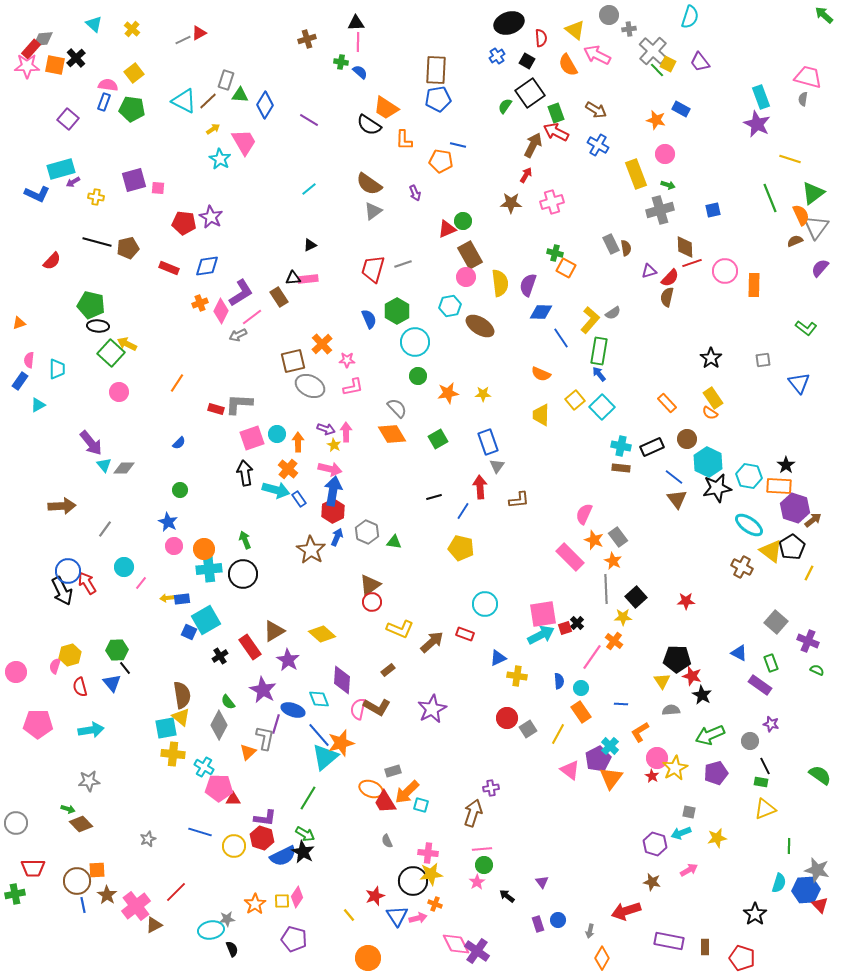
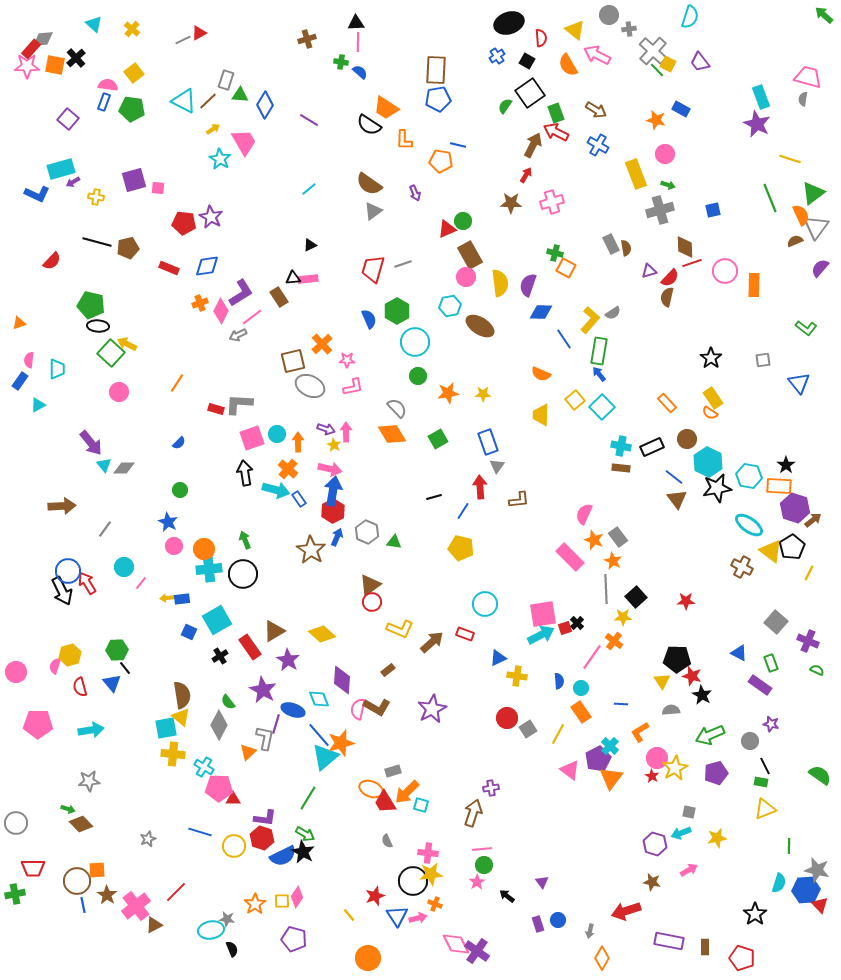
blue line at (561, 338): moved 3 px right, 1 px down
cyan square at (206, 620): moved 11 px right
gray star at (227, 919): rotated 14 degrees clockwise
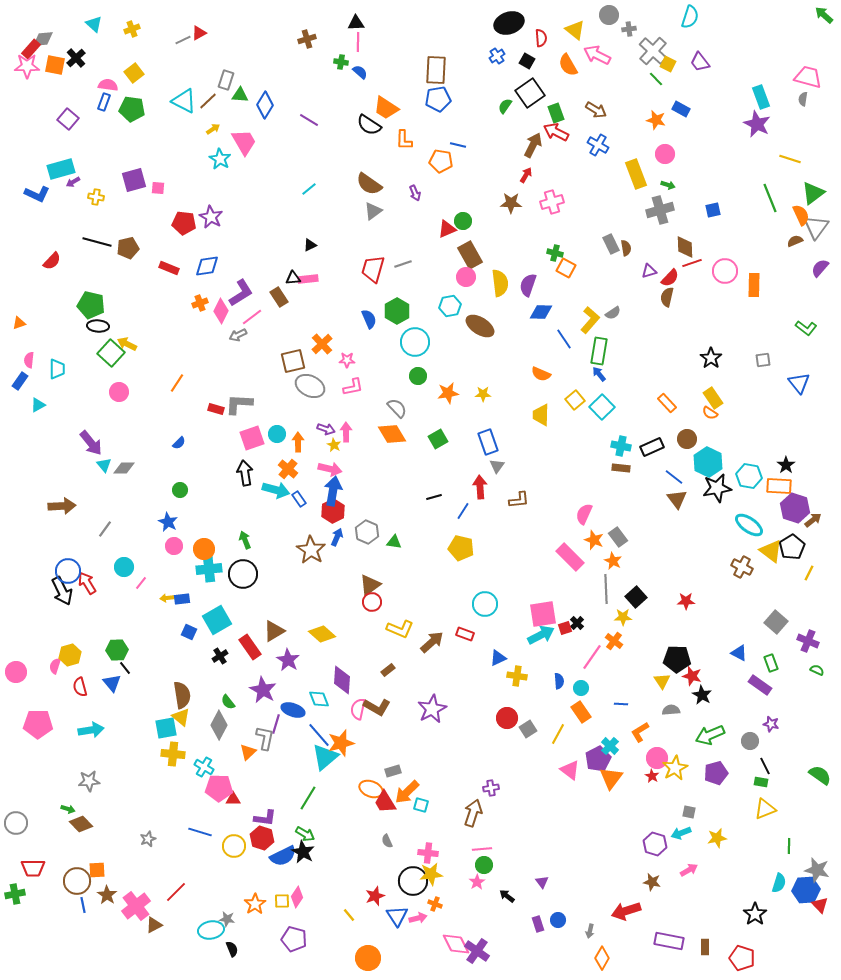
yellow cross at (132, 29): rotated 28 degrees clockwise
green line at (657, 70): moved 1 px left, 9 px down
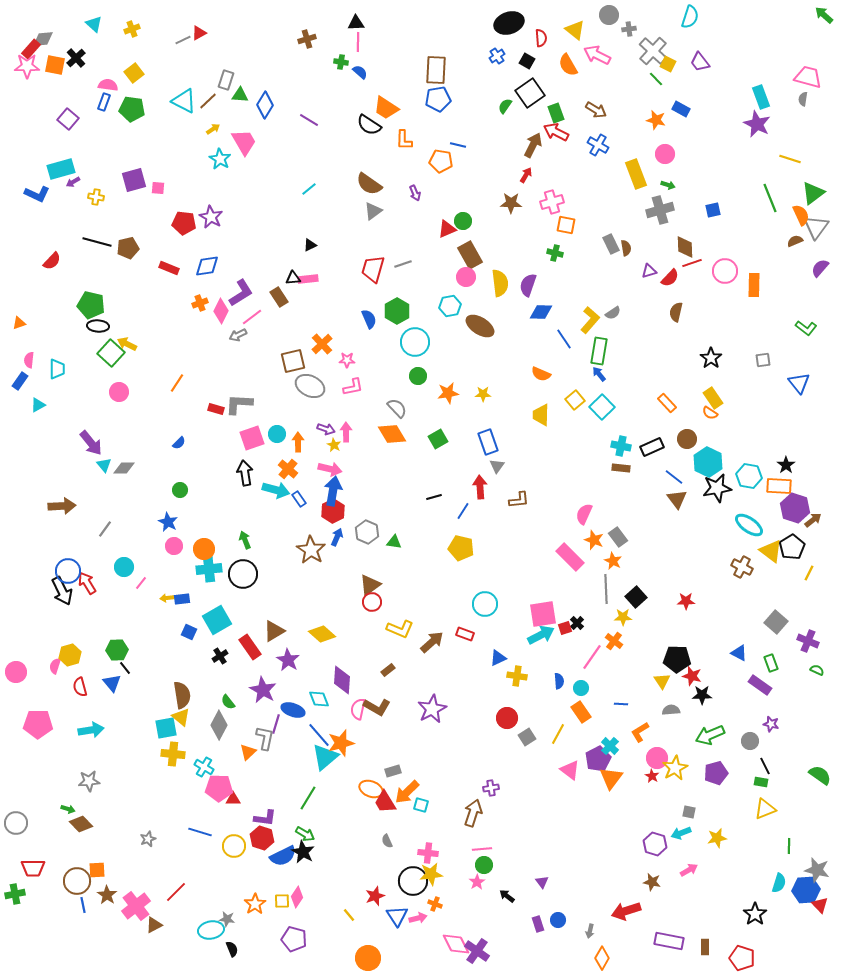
orange square at (566, 268): moved 43 px up; rotated 18 degrees counterclockwise
brown semicircle at (667, 297): moved 9 px right, 15 px down
black star at (702, 695): rotated 30 degrees counterclockwise
gray square at (528, 729): moved 1 px left, 8 px down
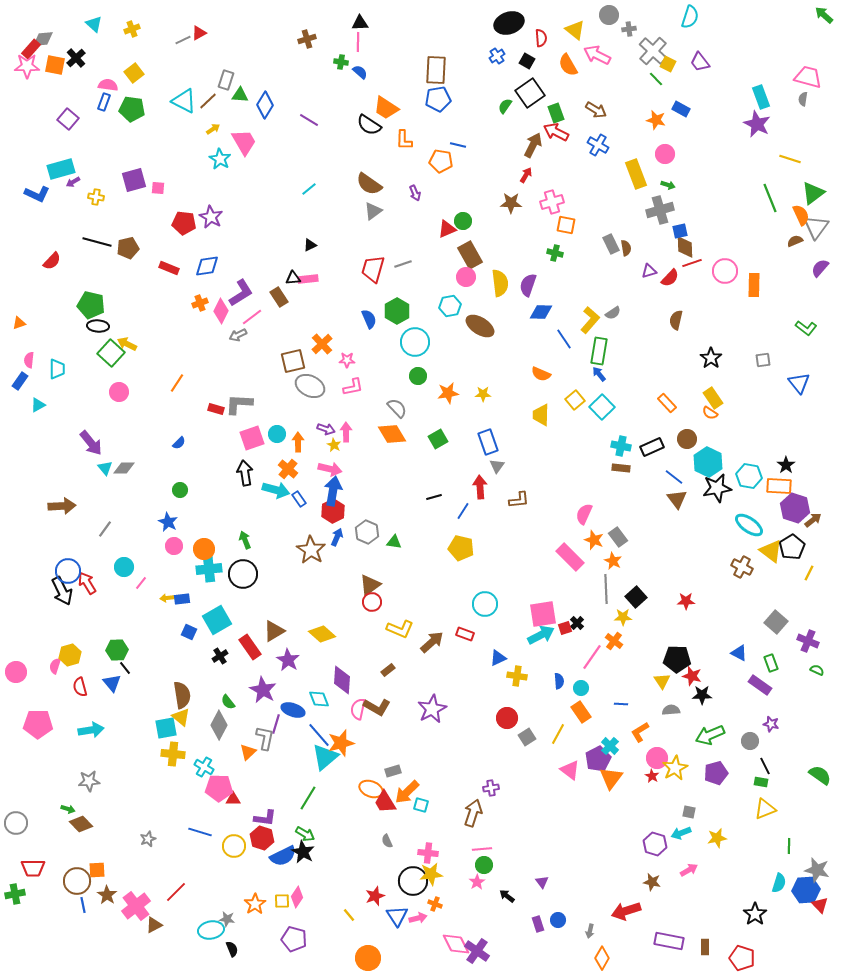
black triangle at (356, 23): moved 4 px right
blue square at (713, 210): moved 33 px left, 21 px down
brown semicircle at (676, 312): moved 8 px down
cyan triangle at (104, 465): moved 1 px right, 3 px down
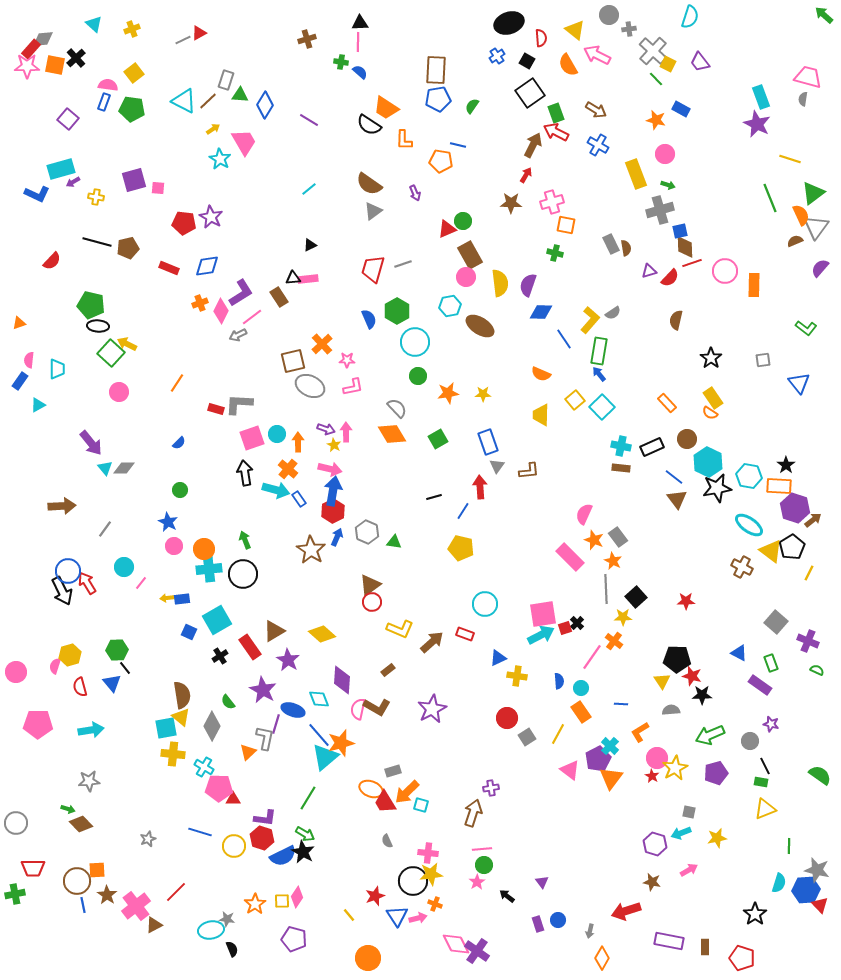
green semicircle at (505, 106): moved 33 px left
brown L-shape at (519, 500): moved 10 px right, 29 px up
gray diamond at (219, 725): moved 7 px left, 1 px down
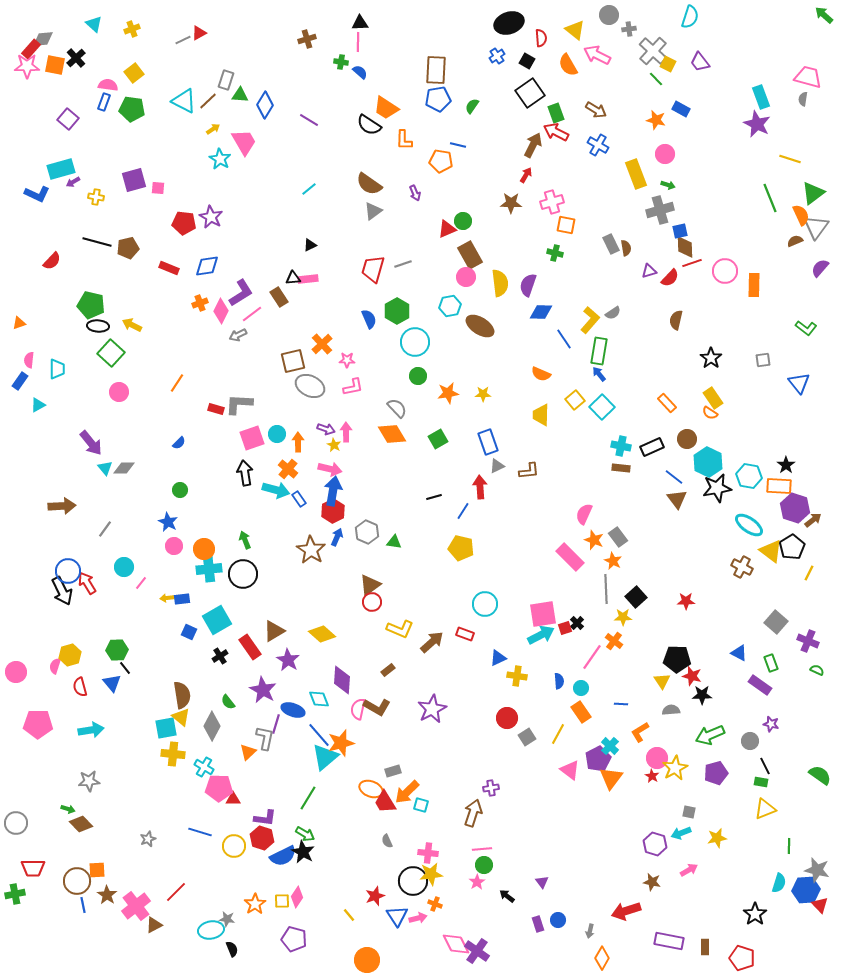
pink line at (252, 317): moved 3 px up
yellow arrow at (127, 344): moved 5 px right, 19 px up
gray triangle at (497, 466): rotated 28 degrees clockwise
orange circle at (368, 958): moved 1 px left, 2 px down
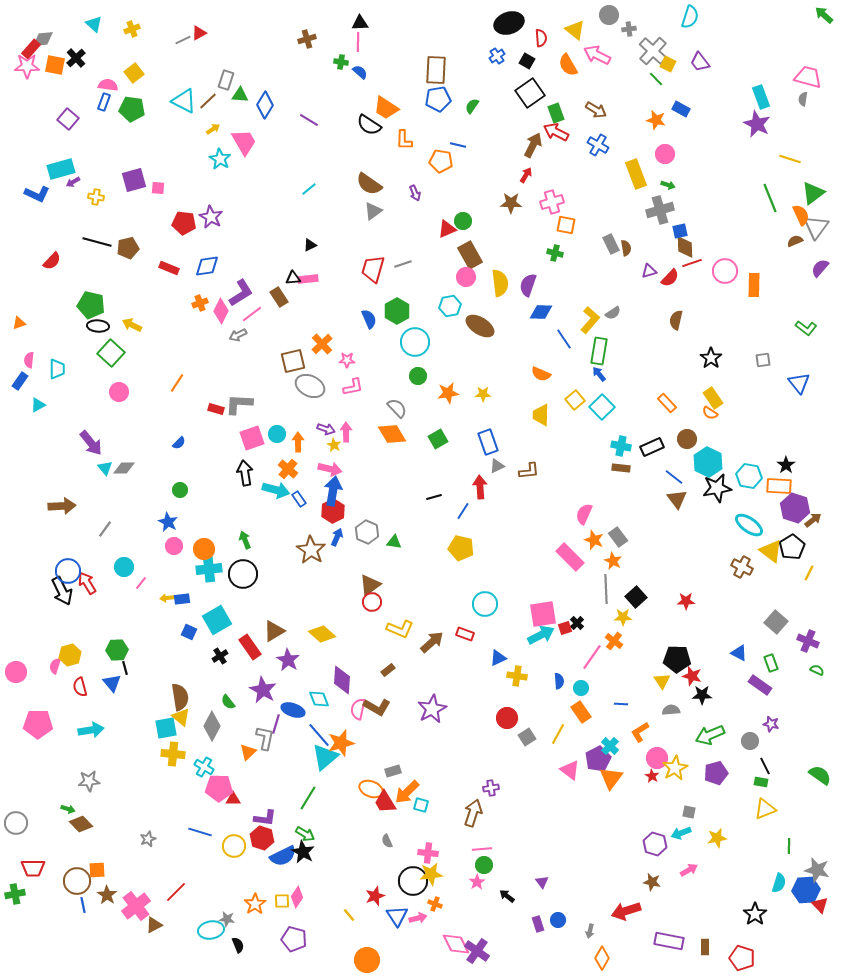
black line at (125, 668): rotated 24 degrees clockwise
brown semicircle at (182, 695): moved 2 px left, 2 px down
black semicircle at (232, 949): moved 6 px right, 4 px up
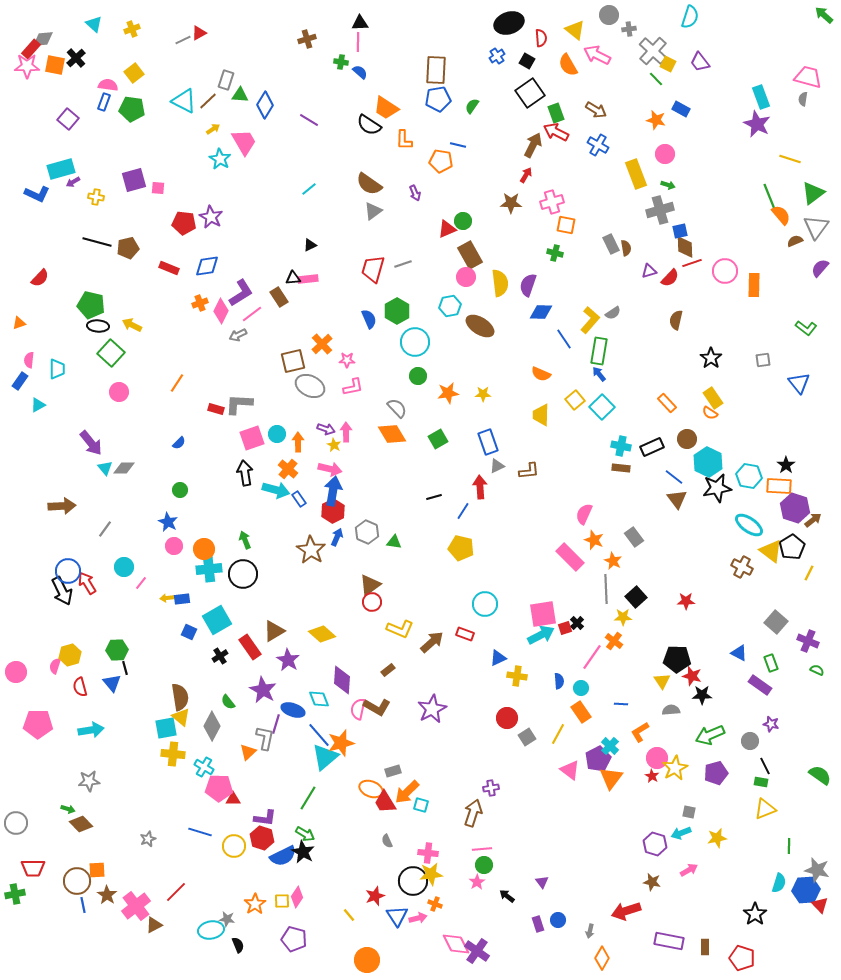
orange semicircle at (801, 215): moved 20 px left; rotated 15 degrees counterclockwise
red semicircle at (52, 261): moved 12 px left, 17 px down
gray rectangle at (618, 537): moved 16 px right
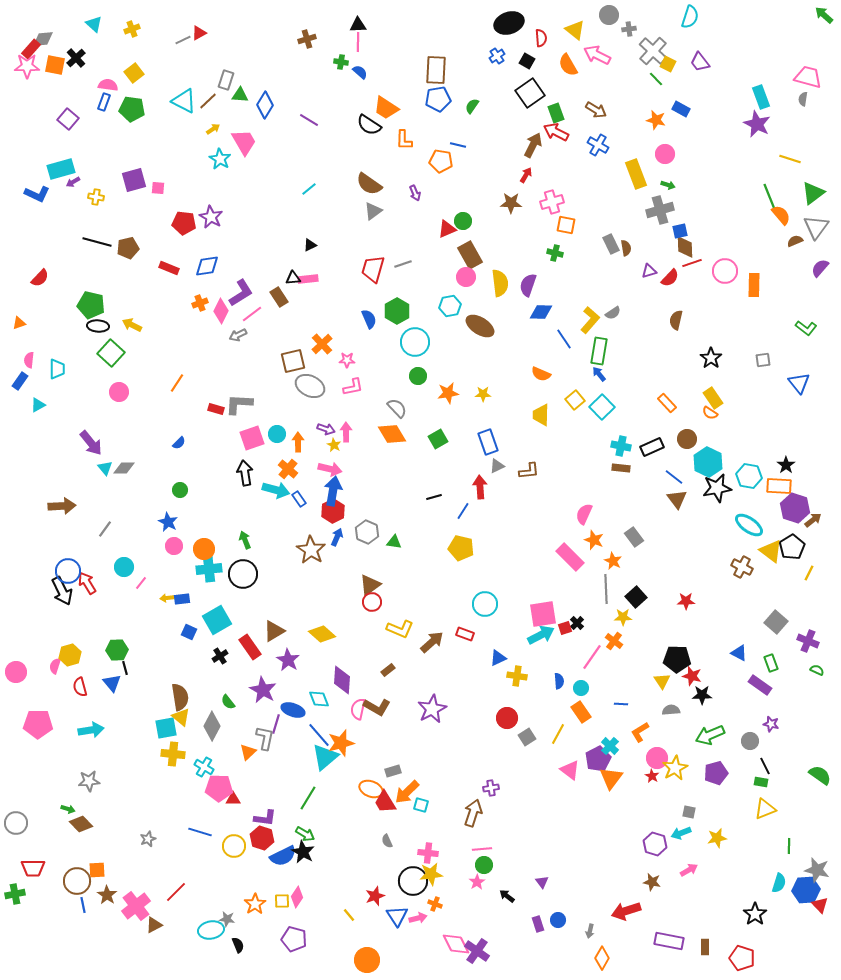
black triangle at (360, 23): moved 2 px left, 2 px down
